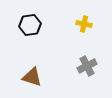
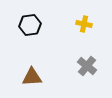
gray cross: rotated 24 degrees counterclockwise
brown triangle: rotated 20 degrees counterclockwise
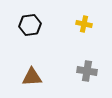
gray cross: moved 5 px down; rotated 30 degrees counterclockwise
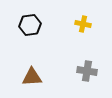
yellow cross: moved 1 px left
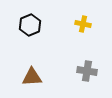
black hexagon: rotated 15 degrees counterclockwise
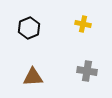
black hexagon: moved 1 px left, 3 px down
brown triangle: moved 1 px right
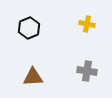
yellow cross: moved 4 px right
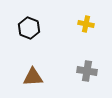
yellow cross: moved 1 px left
black hexagon: rotated 15 degrees counterclockwise
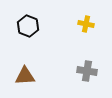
black hexagon: moved 1 px left, 2 px up
brown triangle: moved 8 px left, 1 px up
